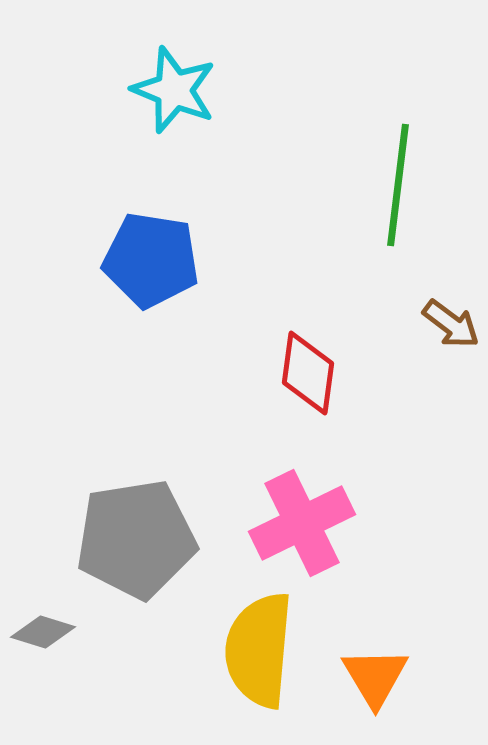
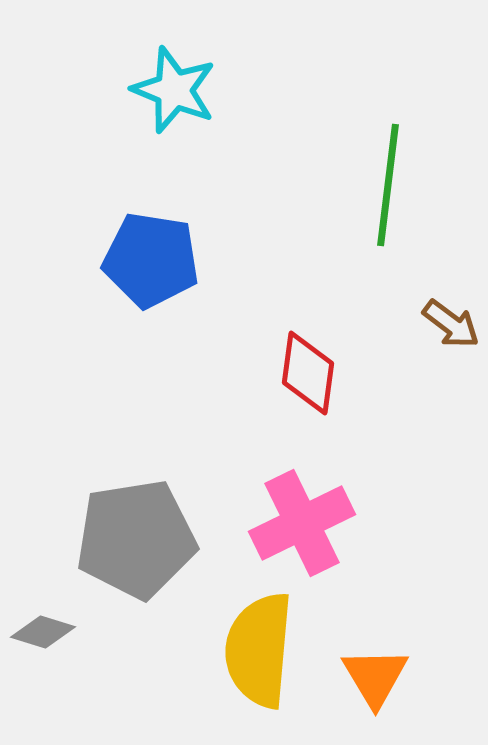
green line: moved 10 px left
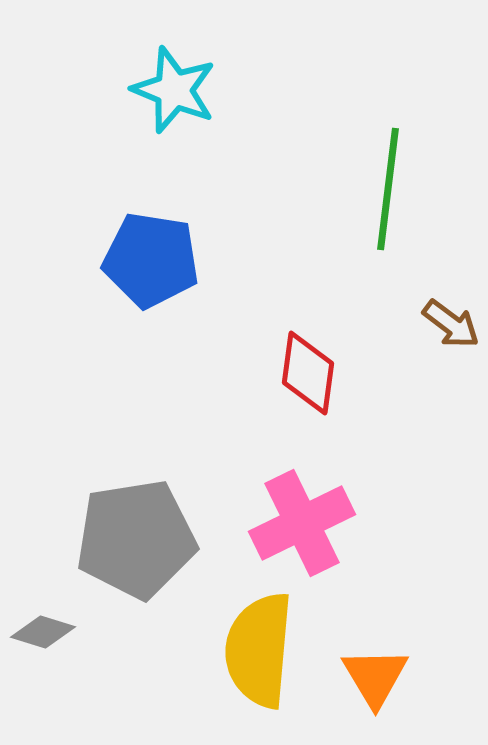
green line: moved 4 px down
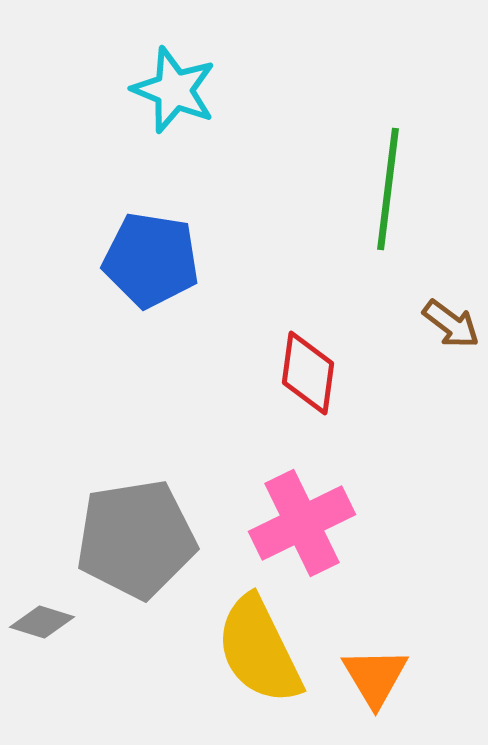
gray diamond: moved 1 px left, 10 px up
yellow semicircle: rotated 31 degrees counterclockwise
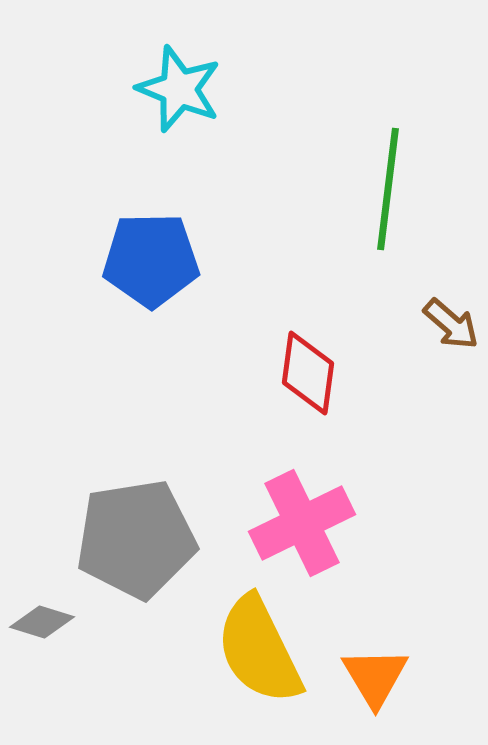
cyan star: moved 5 px right, 1 px up
blue pentagon: rotated 10 degrees counterclockwise
brown arrow: rotated 4 degrees clockwise
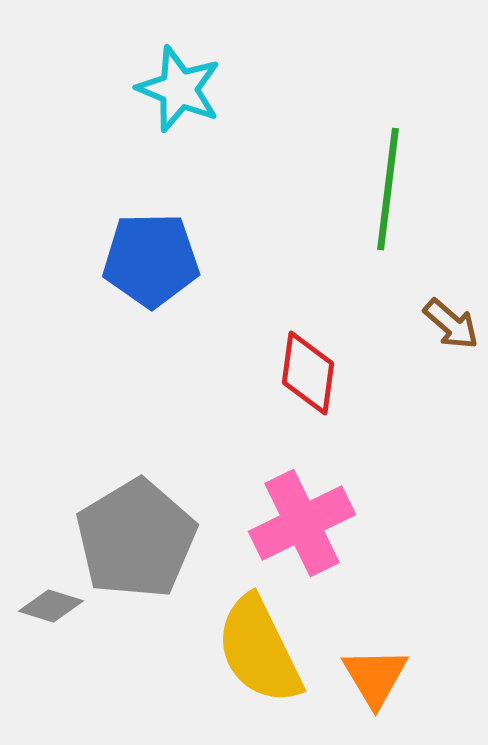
gray pentagon: rotated 22 degrees counterclockwise
gray diamond: moved 9 px right, 16 px up
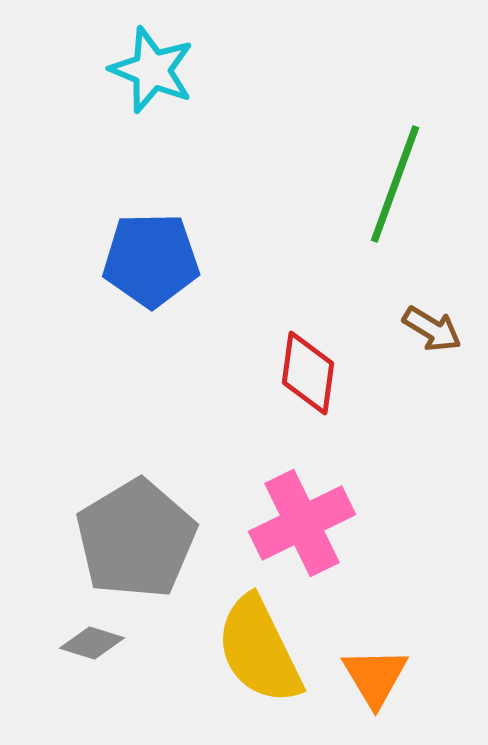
cyan star: moved 27 px left, 19 px up
green line: moved 7 px right, 5 px up; rotated 13 degrees clockwise
brown arrow: moved 19 px left, 5 px down; rotated 10 degrees counterclockwise
gray diamond: moved 41 px right, 37 px down
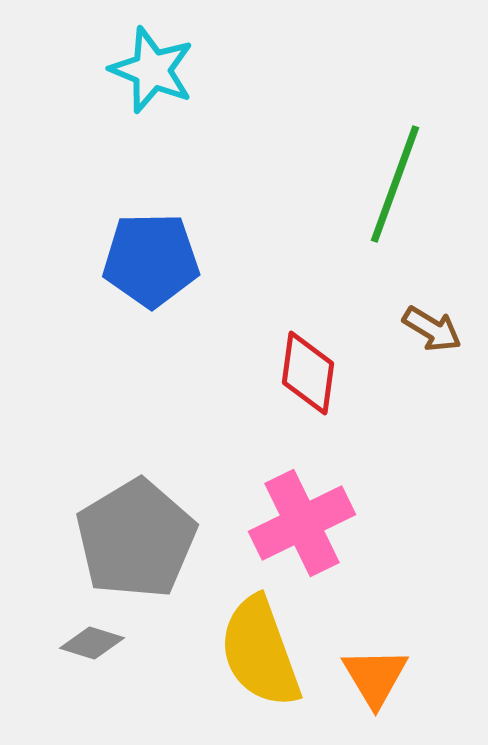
yellow semicircle: moved 1 px right, 2 px down; rotated 6 degrees clockwise
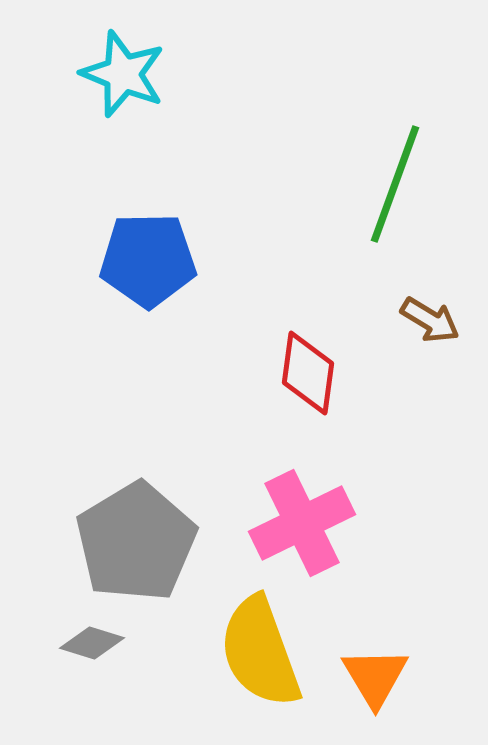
cyan star: moved 29 px left, 4 px down
blue pentagon: moved 3 px left
brown arrow: moved 2 px left, 9 px up
gray pentagon: moved 3 px down
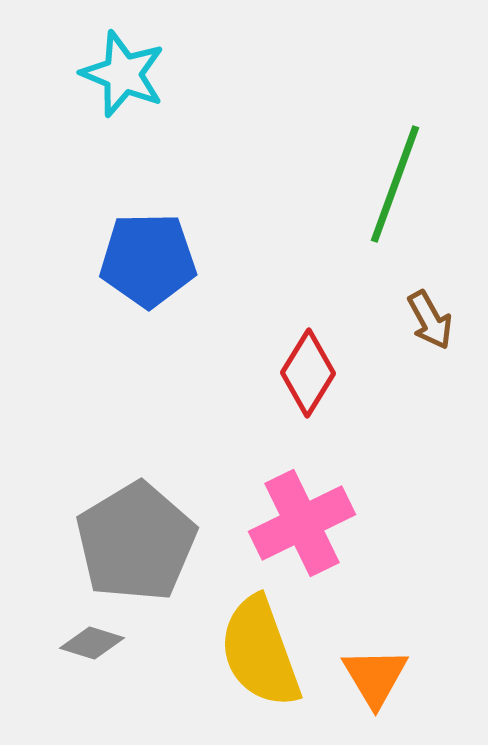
brown arrow: rotated 30 degrees clockwise
red diamond: rotated 24 degrees clockwise
